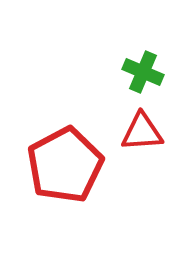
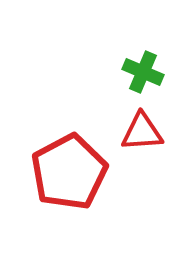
red pentagon: moved 4 px right, 7 px down
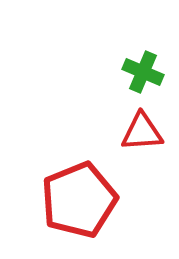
red pentagon: moved 10 px right, 28 px down; rotated 6 degrees clockwise
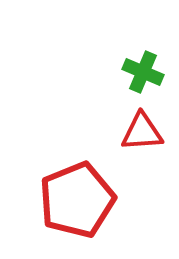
red pentagon: moved 2 px left
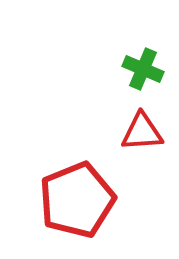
green cross: moved 3 px up
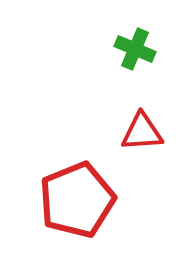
green cross: moved 8 px left, 20 px up
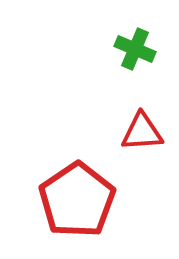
red pentagon: rotated 12 degrees counterclockwise
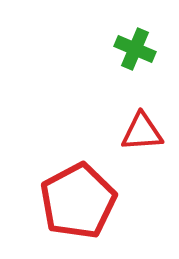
red pentagon: moved 1 px right, 1 px down; rotated 6 degrees clockwise
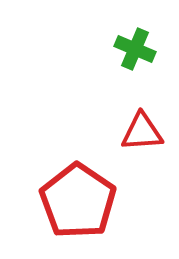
red pentagon: rotated 10 degrees counterclockwise
